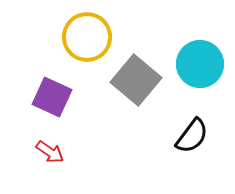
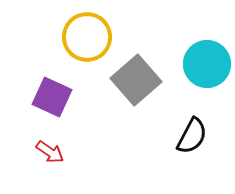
cyan circle: moved 7 px right
gray square: rotated 9 degrees clockwise
black semicircle: rotated 9 degrees counterclockwise
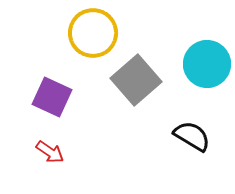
yellow circle: moved 6 px right, 4 px up
black semicircle: rotated 87 degrees counterclockwise
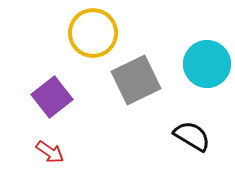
gray square: rotated 15 degrees clockwise
purple square: rotated 27 degrees clockwise
